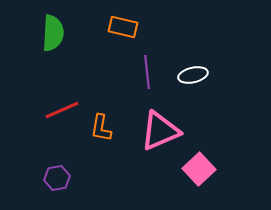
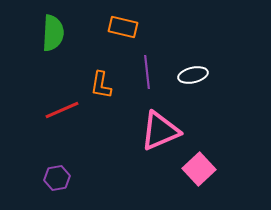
orange L-shape: moved 43 px up
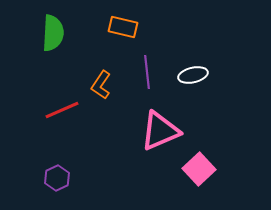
orange L-shape: rotated 24 degrees clockwise
purple hexagon: rotated 15 degrees counterclockwise
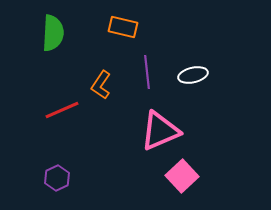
pink square: moved 17 px left, 7 px down
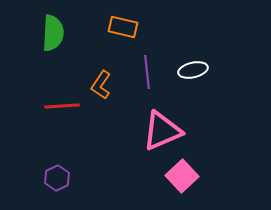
white ellipse: moved 5 px up
red line: moved 4 px up; rotated 20 degrees clockwise
pink triangle: moved 2 px right
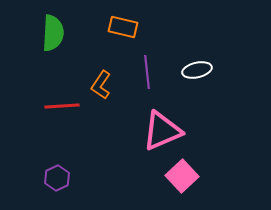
white ellipse: moved 4 px right
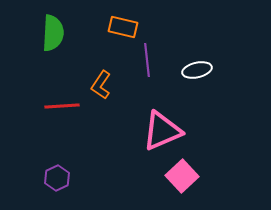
purple line: moved 12 px up
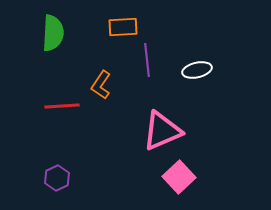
orange rectangle: rotated 16 degrees counterclockwise
pink square: moved 3 px left, 1 px down
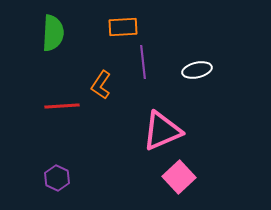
purple line: moved 4 px left, 2 px down
purple hexagon: rotated 10 degrees counterclockwise
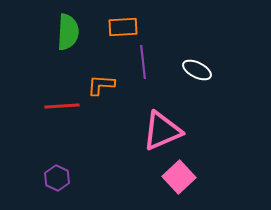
green semicircle: moved 15 px right, 1 px up
white ellipse: rotated 40 degrees clockwise
orange L-shape: rotated 60 degrees clockwise
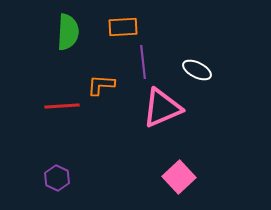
pink triangle: moved 23 px up
